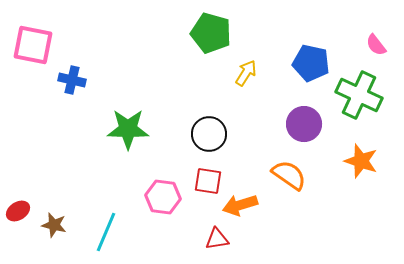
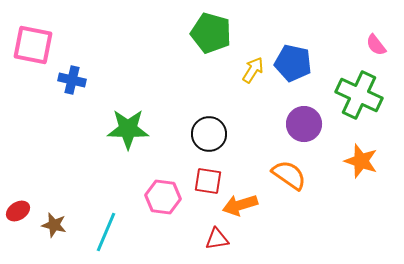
blue pentagon: moved 18 px left
yellow arrow: moved 7 px right, 3 px up
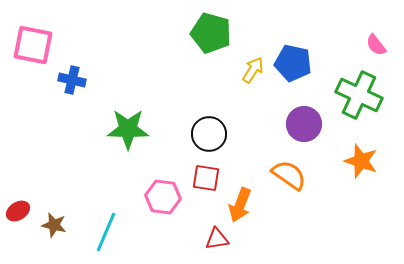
red square: moved 2 px left, 3 px up
orange arrow: rotated 52 degrees counterclockwise
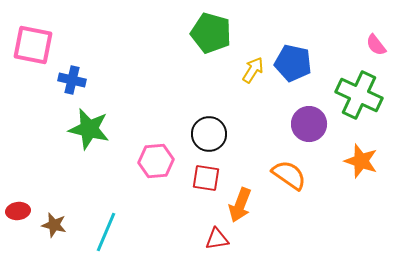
purple circle: moved 5 px right
green star: moved 39 px left; rotated 12 degrees clockwise
pink hexagon: moved 7 px left, 36 px up; rotated 12 degrees counterclockwise
red ellipse: rotated 25 degrees clockwise
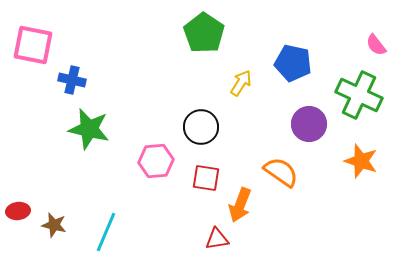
green pentagon: moved 7 px left; rotated 18 degrees clockwise
yellow arrow: moved 12 px left, 13 px down
black circle: moved 8 px left, 7 px up
orange semicircle: moved 8 px left, 3 px up
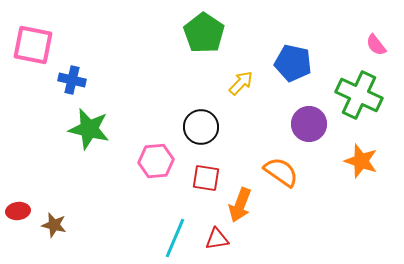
yellow arrow: rotated 12 degrees clockwise
cyan line: moved 69 px right, 6 px down
